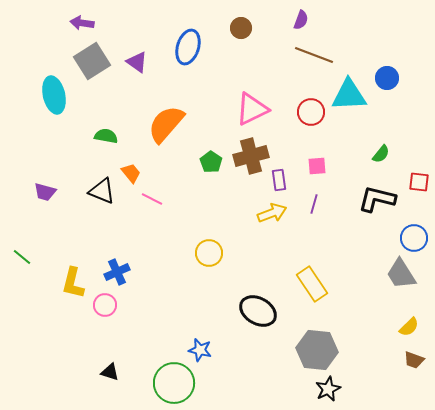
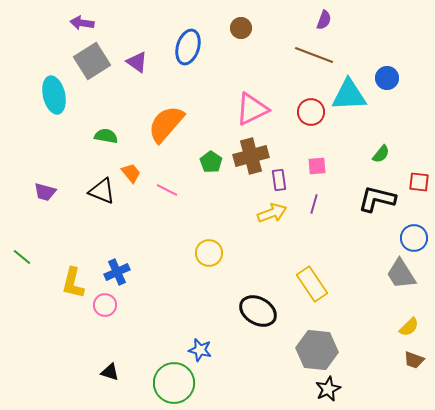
purple semicircle at (301, 20): moved 23 px right
pink line at (152, 199): moved 15 px right, 9 px up
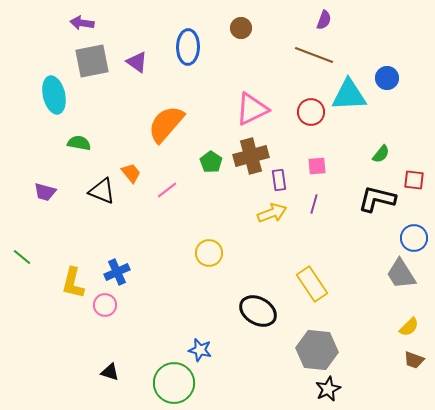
blue ellipse at (188, 47): rotated 16 degrees counterclockwise
gray square at (92, 61): rotated 21 degrees clockwise
green semicircle at (106, 136): moved 27 px left, 7 px down
red square at (419, 182): moved 5 px left, 2 px up
pink line at (167, 190): rotated 65 degrees counterclockwise
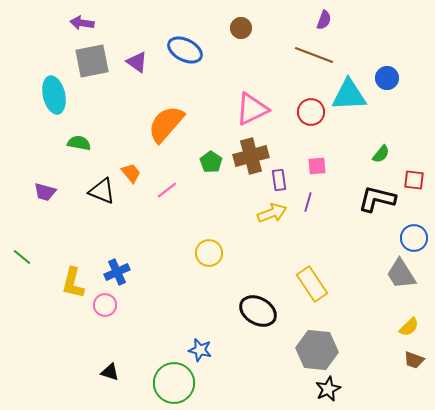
blue ellipse at (188, 47): moved 3 px left, 3 px down; rotated 64 degrees counterclockwise
purple line at (314, 204): moved 6 px left, 2 px up
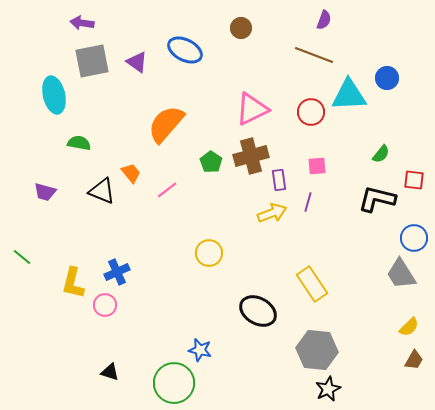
brown trapezoid at (414, 360): rotated 80 degrees counterclockwise
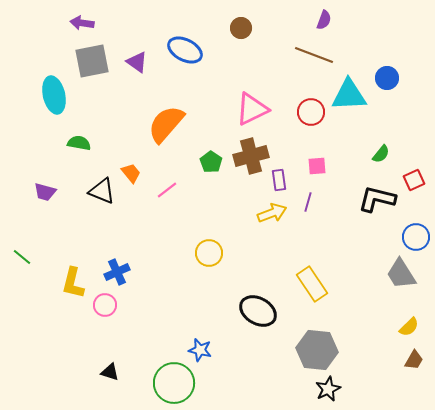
red square at (414, 180): rotated 30 degrees counterclockwise
blue circle at (414, 238): moved 2 px right, 1 px up
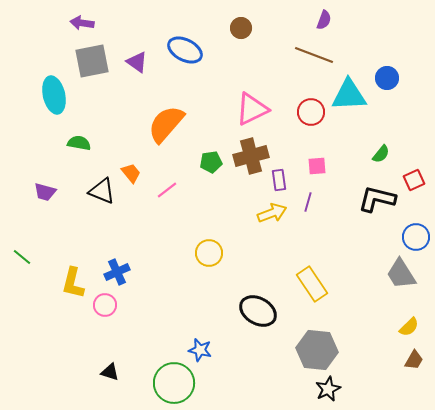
green pentagon at (211, 162): rotated 30 degrees clockwise
